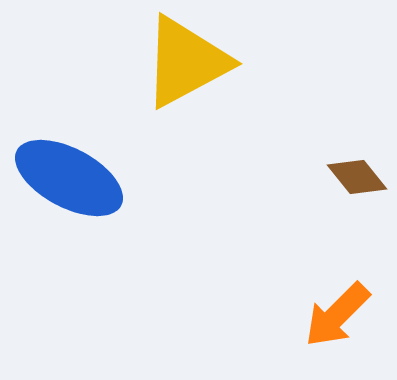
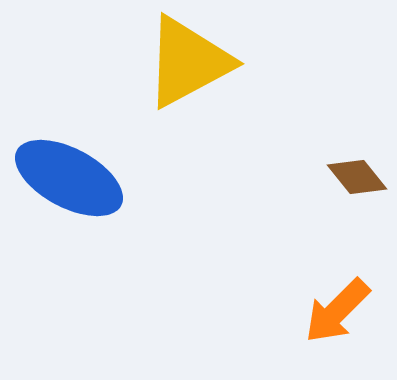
yellow triangle: moved 2 px right
orange arrow: moved 4 px up
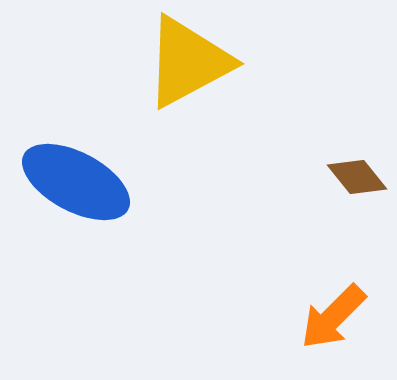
blue ellipse: moved 7 px right, 4 px down
orange arrow: moved 4 px left, 6 px down
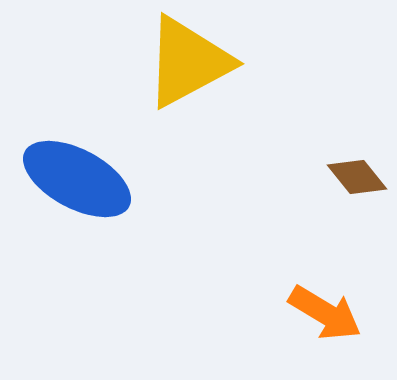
blue ellipse: moved 1 px right, 3 px up
orange arrow: moved 8 px left, 4 px up; rotated 104 degrees counterclockwise
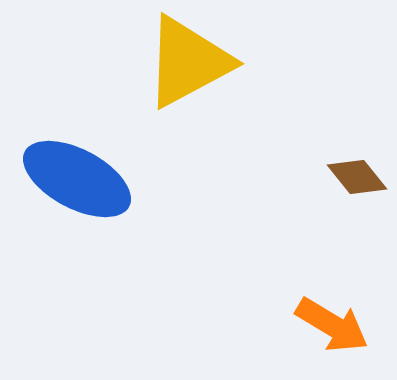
orange arrow: moved 7 px right, 12 px down
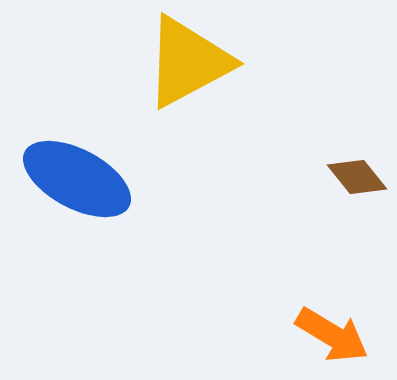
orange arrow: moved 10 px down
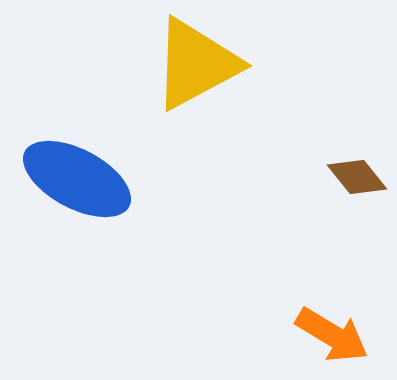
yellow triangle: moved 8 px right, 2 px down
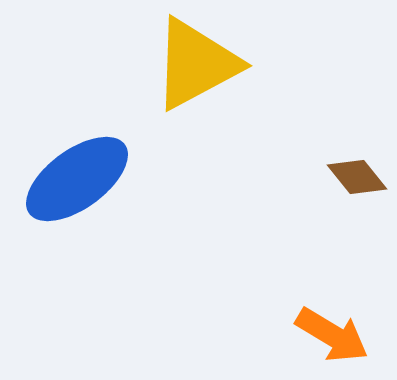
blue ellipse: rotated 64 degrees counterclockwise
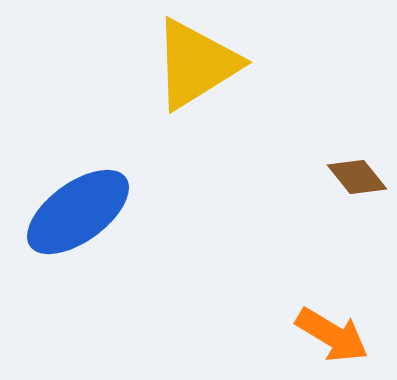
yellow triangle: rotated 4 degrees counterclockwise
blue ellipse: moved 1 px right, 33 px down
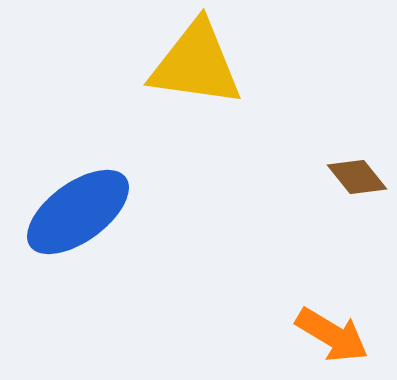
yellow triangle: rotated 40 degrees clockwise
